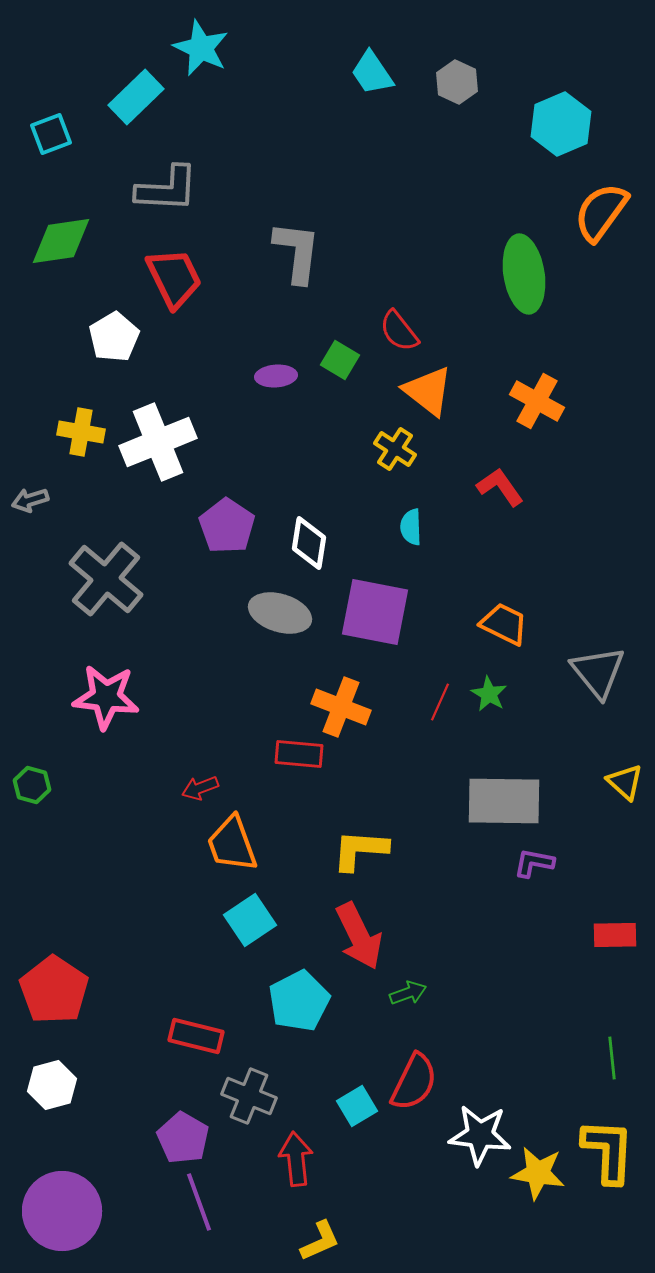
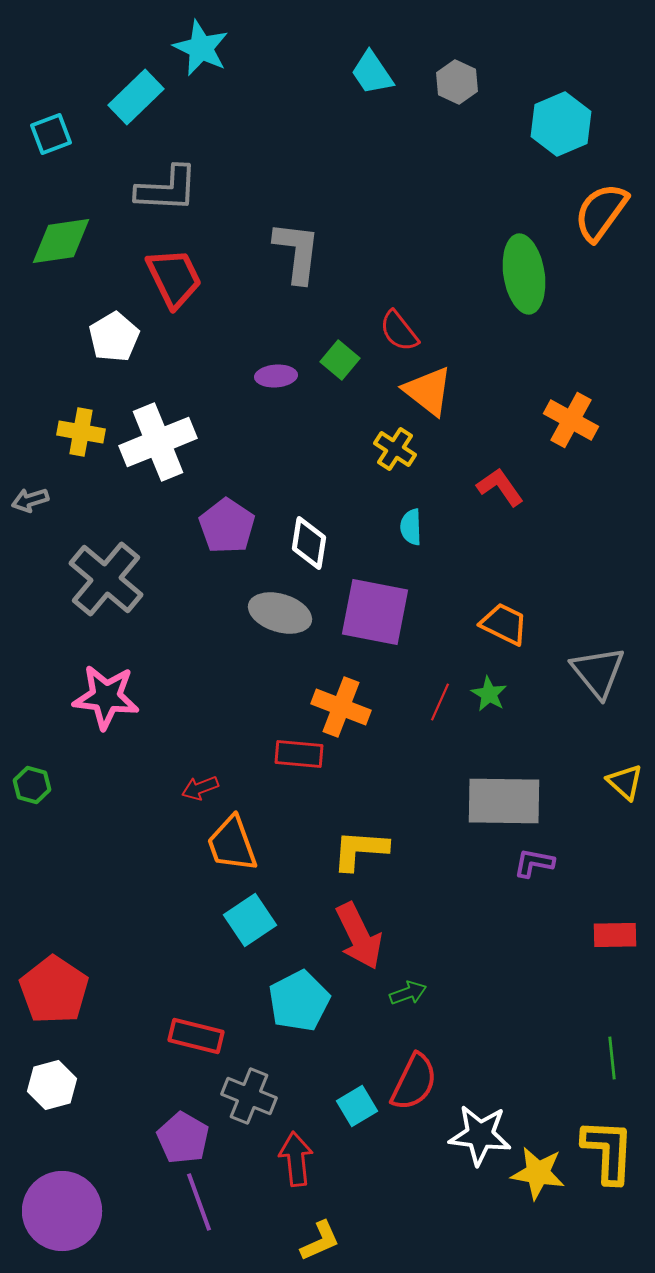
green square at (340, 360): rotated 9 degrees clockwise
orange cross at (537, 401): moved 34 px right, 19 px down
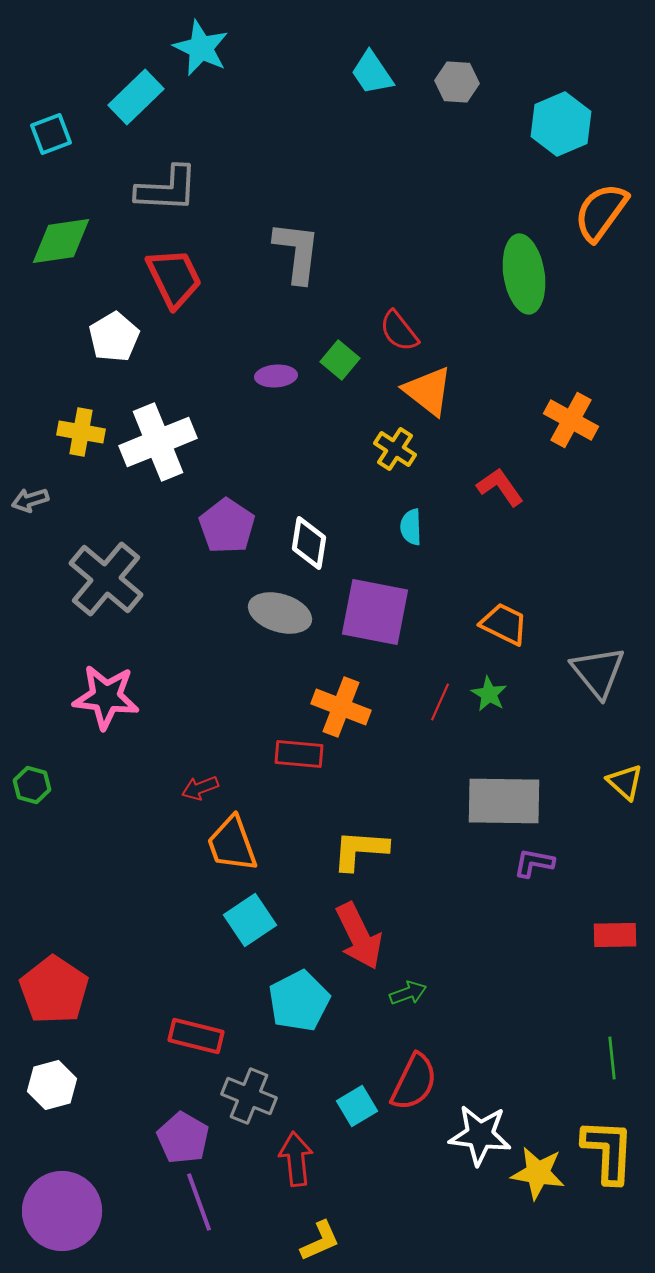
gray hexagon at (457, 82): rotated 21 degrees counterclockwise
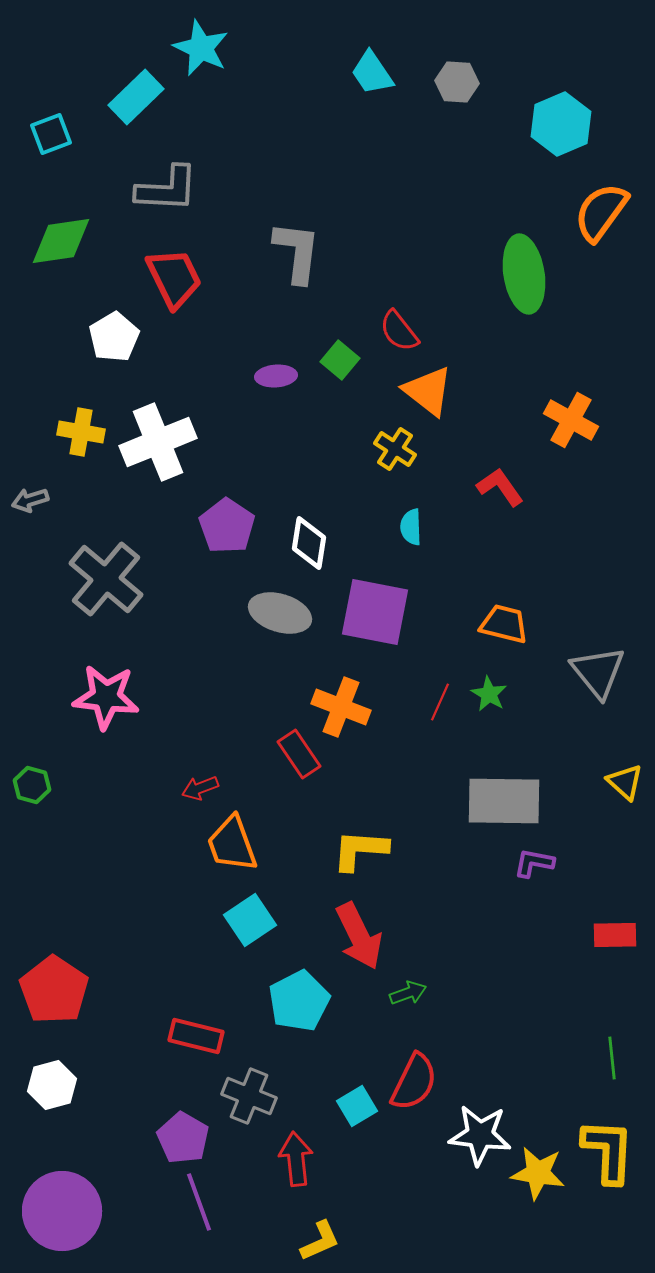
orange trapezoid at (504, 624): rotated 12 degrees counterclockwise
red rectangle at (299, 754): rotated 51 degrees clockwise
